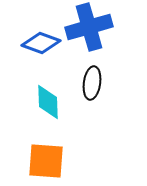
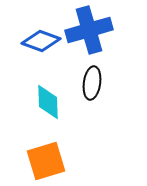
blue cross: moved 3 px down
blue diamond: moved 2 px up
orange square: rotated 21 degrees counterclockwise
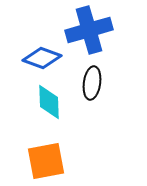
blue diamond: moved 1 px right, 17 px down
cyan diamond: moved 1 px right
orange square: rotated 6 degrees clockwise
